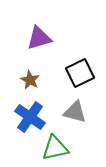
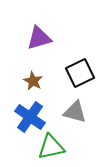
brown star: moved 3 px right, 1 px down
green triangle: moved 4 px left, 1 px up
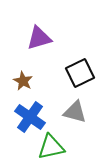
brown star: moved 10 px left
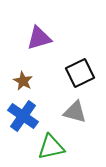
blue cross: moved 7 px left, 1 px up
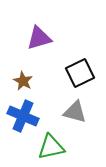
blue cross: rotated 12 degrees counterclockwise
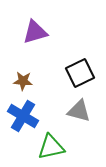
purple triangle: moved 4 px left, 6 px up
brown star: rotated 24 degrees counterclockwise
gray triangle: moved 4 px right, 1 px up
blue cross: rotated 8 degrees clockwise
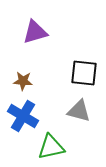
black square: moved 4 px right; rotated 32 degrees clockwise
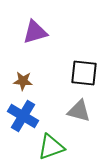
green triangle: rotated 8 degrees counterclockwise
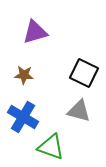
black square: rotated 20 degrees clockwise
brown star: moved 1 px right, 6 px up
blue cross: moved 1 px down
green triangle: rotated 40 degrees clockwise
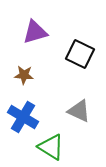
black square: moved 4 px left, 19 px up
gray triangle: rotated 10 degrees clockwise
green triangle: rotated 12 degrees clockwise
